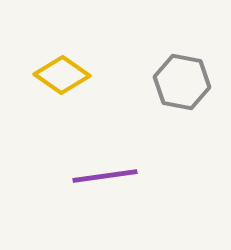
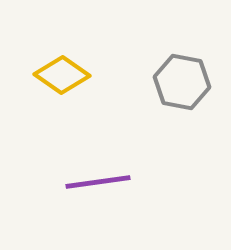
purple line: moved 7 px left, 6 px down
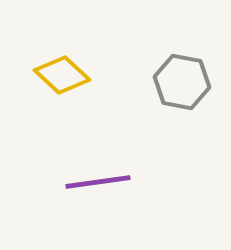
yellow diamond: rotated 8 degrees clockwise
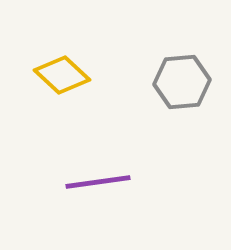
gray hexagon: rotated 16 degrees counterclockwise
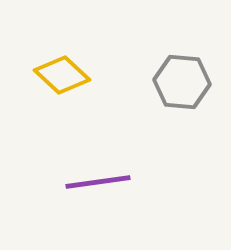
gray hexagon: rotated 10 degrees clockwise
